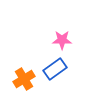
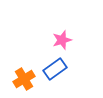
pink star: rotated 18 degrees counterclockwise
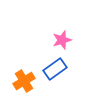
orange cross: moved 2 px down
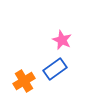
pink star: rotated 30 degrees counterclockwise
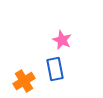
blue rectangle: rotated 65 degrees counterclockwise
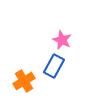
blue rectangle: moved 1 px left, 3 px up; rotated 40 degrees clockwise
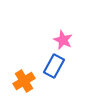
pink star: moved 1 px right
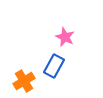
pink star: moved 2 px right, 3 px up
